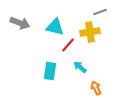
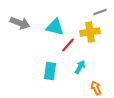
cyan arrow: rotated 80 degrees clockwise
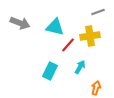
gray line: moved 2 px left
yellow cross: moved 4 px down
cyan rectangle: rotated 18 degrees clockwise
orange arrow: rotated 40 degrees clockwise
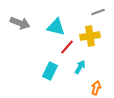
cyan triangle: moved 1 px right
red line: moved 1 px left, 2 px down
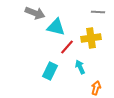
gray line: rotated 24 degrees clockwise
gray arrow: moved 15 px right, 10 px up
yellow cross: moved 1 px right, 2 px down
cyan arrow: rotated 56 degrees counterclockwise
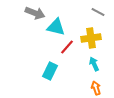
gray line: rotated 24 degrees clockwise
cyan arrow: moved 14 px right, 3 px up
orange arrow: rotated 32 degrees counterclockwise
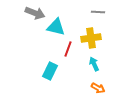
gray line: rotated 24 degrees counterclockwise
red line: moved 1 px right, 2 px down; rotated 21 degrees counterclockwise
orange arrow: moved 2 px right; rotated 136 degrees clockwise
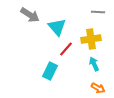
gray arrow: moved 5 px left, 2 px down; rotated 12 degrees clockwise
cyan triangle: moved 1 px right; rotated 36 degrees clockwise
yellow cross: moved 1 px down
red line: moved 2 px left; rotated 21 degrees clockwise
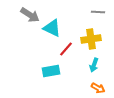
cyan triangle: moved 5 px left, 1 px down; rotated 24 degrees counterclockwise
cyan arrow: moved 1 px down; rotated 136 degrees counterclockwise
cyan rectangle: moved 1 px right; rotated 54 degrees clockwise
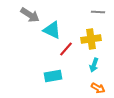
cyan triangle: moved 2 px down
cyan rectangle: moved 2 px right, 5 px down
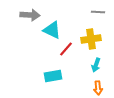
gray arrow: rotated 30 degrees counterclockwise
cyan arrow: moved 2 px right
orange arrow: rotated 56 degrees clockwise
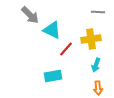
gray arrow: rotated 42 degrees clockwise
